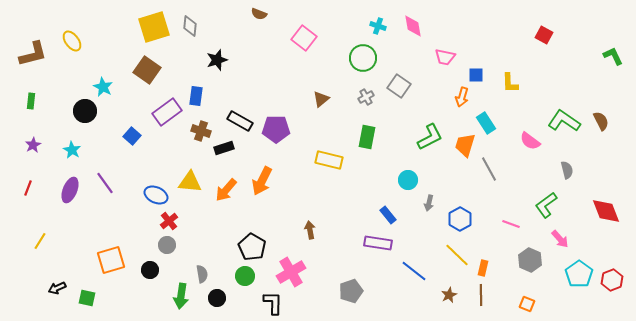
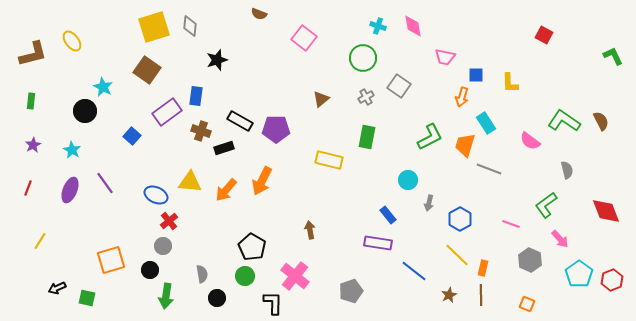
gray line at (489, 169): rotated 40 degrees counterclockwise
gray circle at (167, 245): moved 4 px left, 1 px down
pink cross at (291, 272): moved 4 px right, 4 px down; rotated 20 degrees counterclockwise
green arrow at (181, 296): moved 15 px left
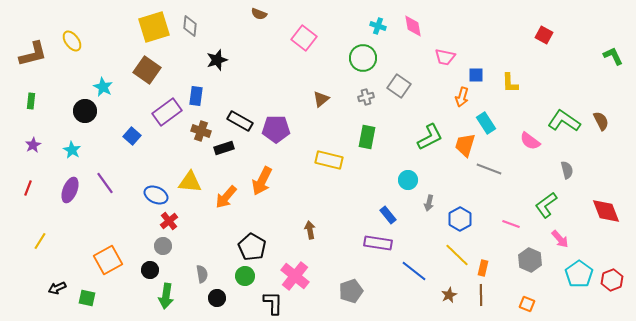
gray cross at (366, 97): rotated 14 degrees clockwise
orange arrow at (226, 190): moved 7 px down
orange square at (111, 260): moved 3 px left; rotated 12 degrees counterclockwise
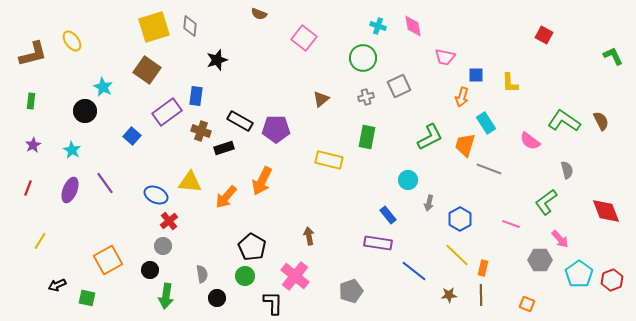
gray square at (399, 86): rotated 30 degrees clockwise
green L-shape at (546, 205): moved 3 px up
brown arrow at (310, 230): moved 1 px left, 6 px down
gray hexagon at (530, 260): moved 10 px right; rotated 25 degrees counterclockwise
black arrow at (57, 288): moved 3 px up
brown star at (449, 295): rotated 21 degrees clockwise
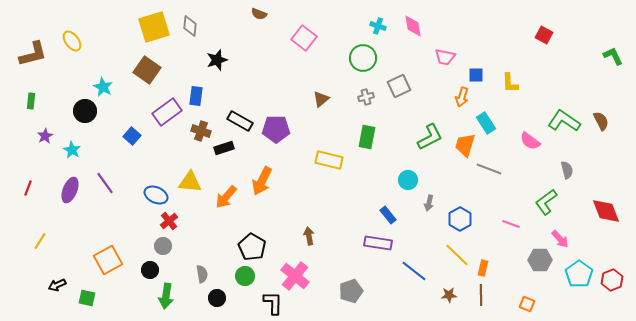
purple star at (33, 145): moved 12 px right, 9 px up
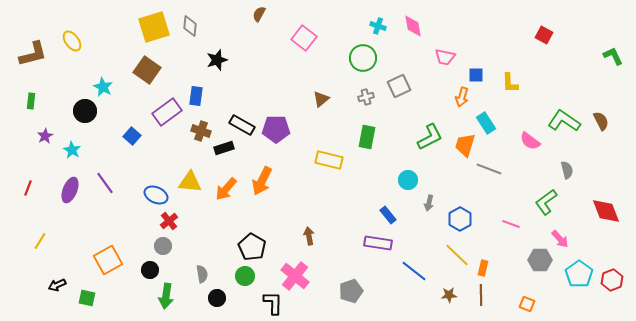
brown semicircle at (259, 14): rotated 98 degrees clockwise
black rectangle at (240, 121): moved 2 px right, 4 px down
orange arrow at (226, 197): moved 8 px up
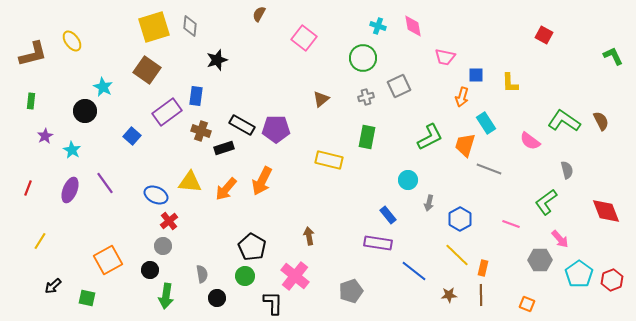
black arrow at (57, 285): moved 4 px left, 1 px down; rotated 18 degrees counterclockwise
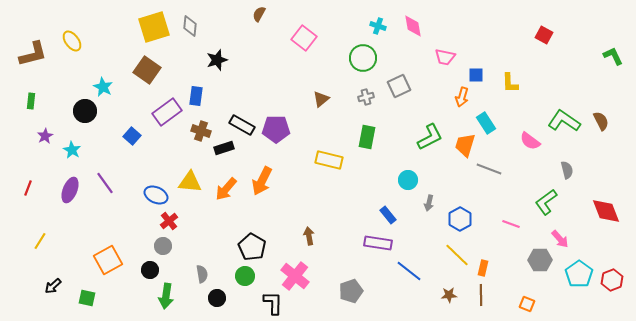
blue line at (414, 271): moved 5 px left
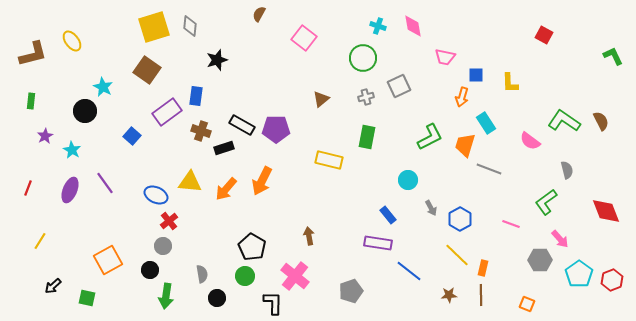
gray arrow at (429, 203): moved 2 px right, 5 px down; rotated 42 degrees counterclockwise
